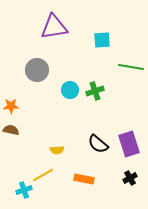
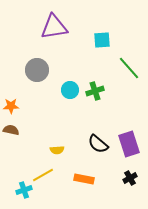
green line: moved 2 px left, 1 px down; rotated 40 degrees clockwise
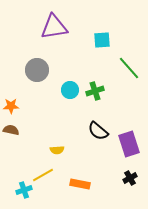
black semicircle: moved 13 px up
orange rectangle: moved 4 px left, 5 px down
